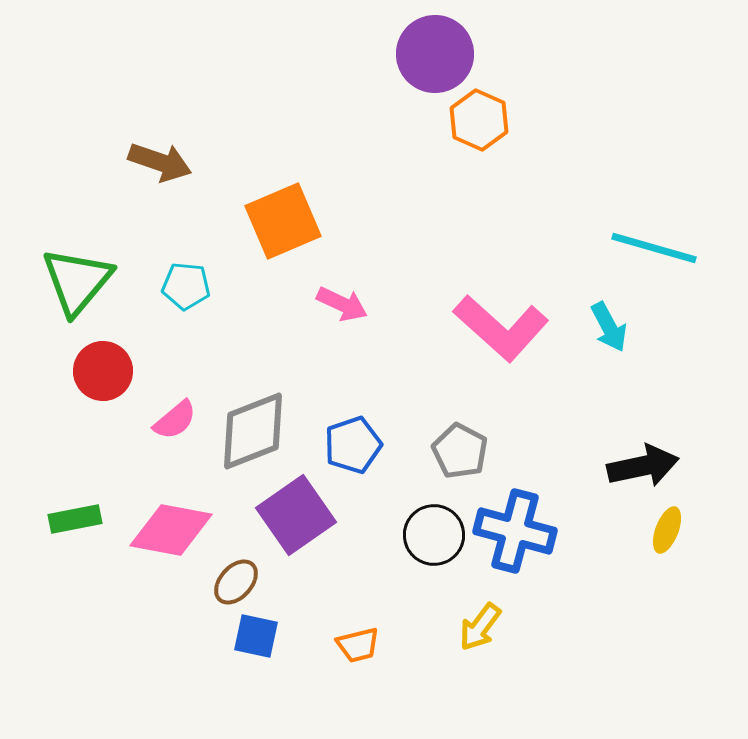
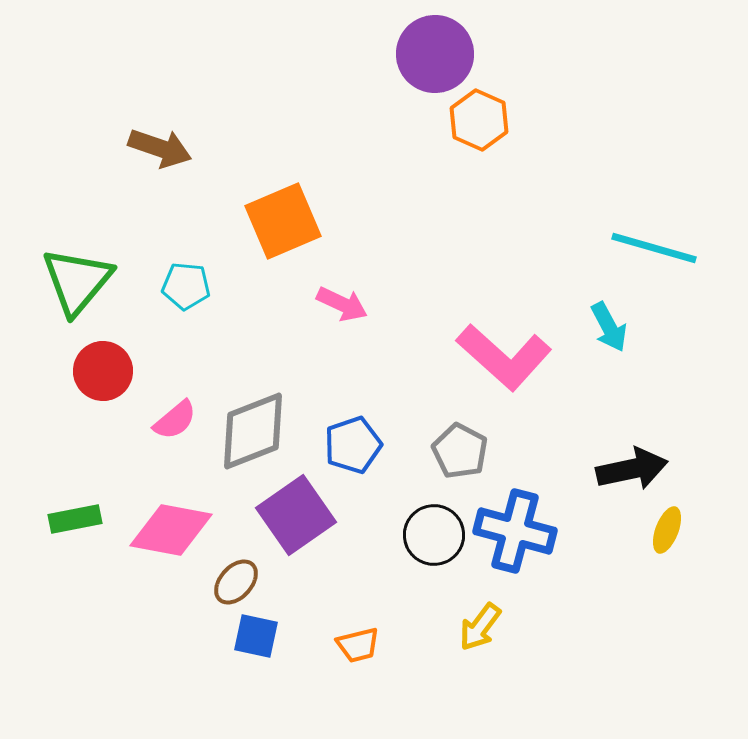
brown arrow: moved 14 px up
pink L-shape: moved 3 px right, 29 px down
black arrow: moved 11 px left, 3 px down
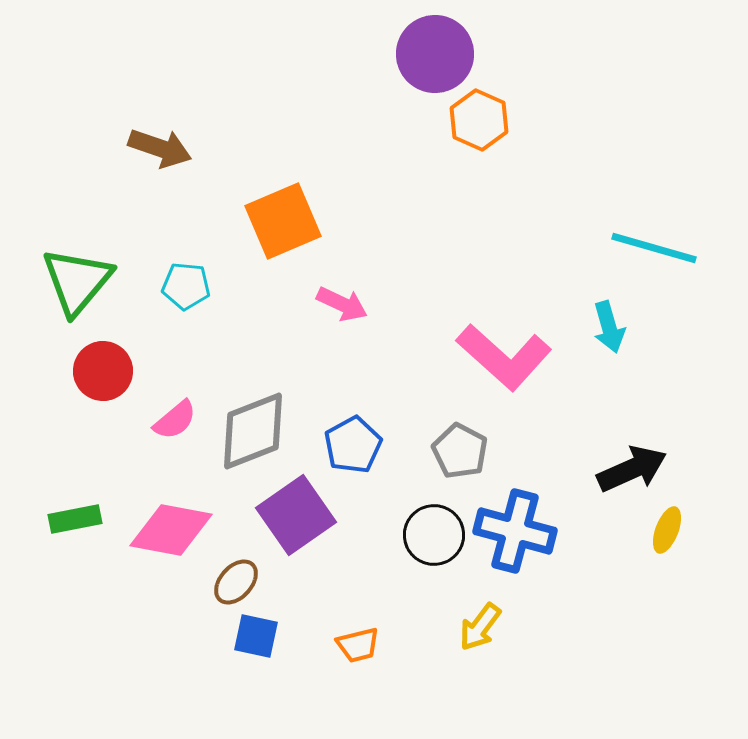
cyan arrow: rotated 12 degrees clockwise
blue pentagon: rotated 10 degrees counterclockwise
black arrow: rotated 12 degrees counterclockwise
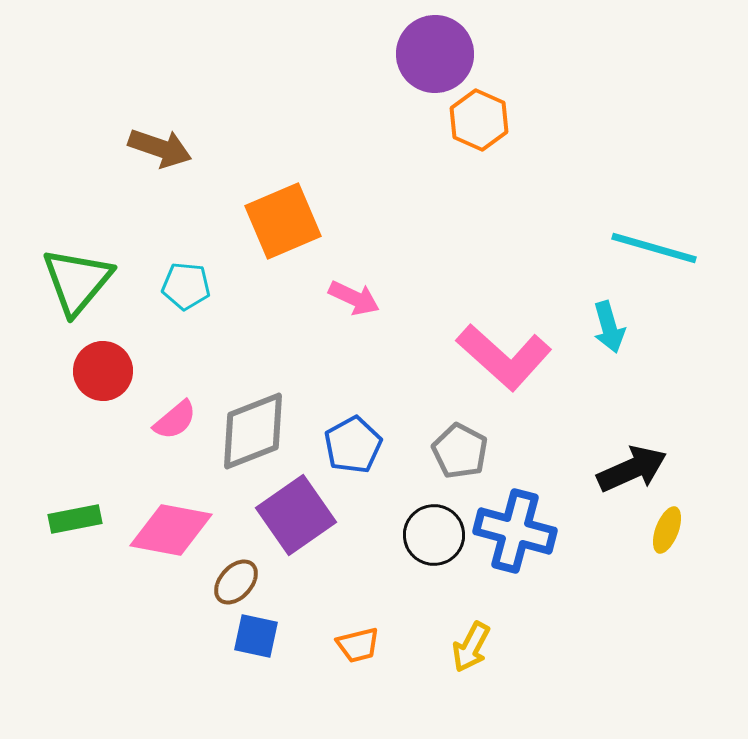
pink arrow: moved 12 px right, 6 px up
yellow arrow: moved 9 px left, 20 px down; rotated 9 degrees counterclockwise
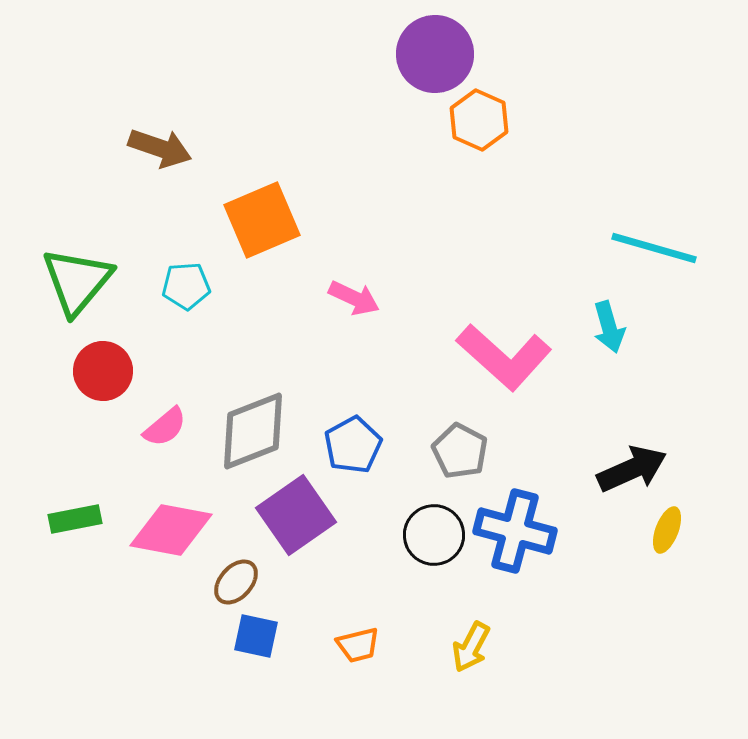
orange square: moved 21 px left, 1 px up
cyan pentagon: rotated 9 degrees counterclockwise
pink semicircle: moved 10 px left, 7 px down
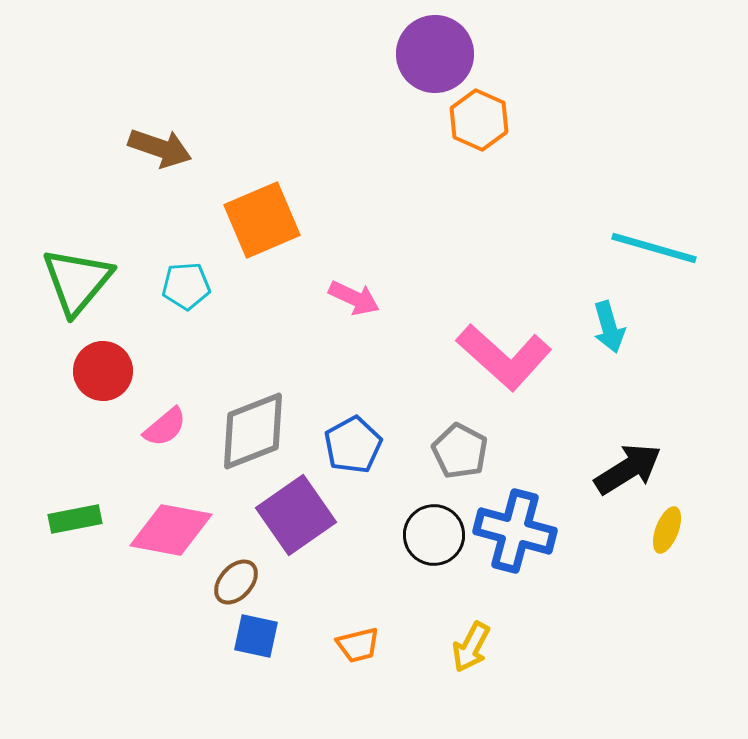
black arrow: moved 4 px left; rotated 8 degrees counterclockwise
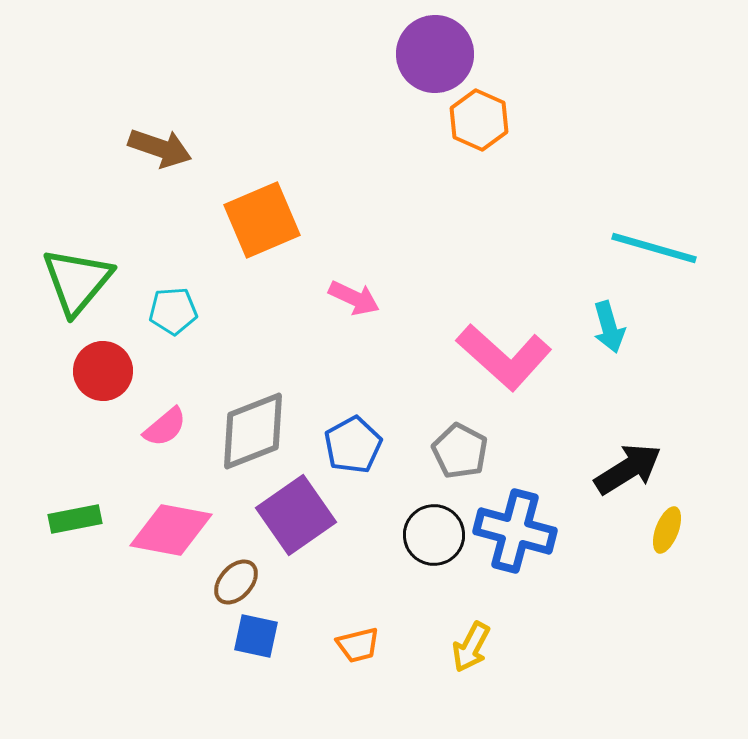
cyan pentagon: moved 13 px left, 25 px down
